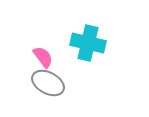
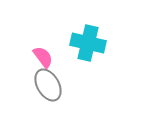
gray ellipse: moved 2 px down; rotated 32 degrees clockwise
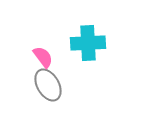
cyan cross: rotated 16 degrees counterclockwise
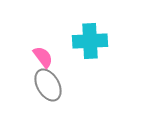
cyan cross: moved 2 px right, 2 px up
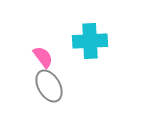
gray ellipse: moved 1 px right, 1 px down
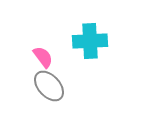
gray ellipse: rotated 12 degrees counterclockwise
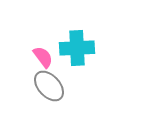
cyan cross: moved 13 px left, 7 px down
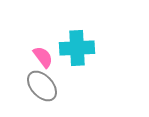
gray ellipse: moved 7 px left
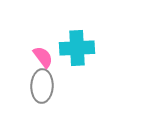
gray ellipse: rotated 44 degrees clockwise
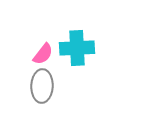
pink semicircle: moved 3 px up; rotated 75 degrees clockwise
